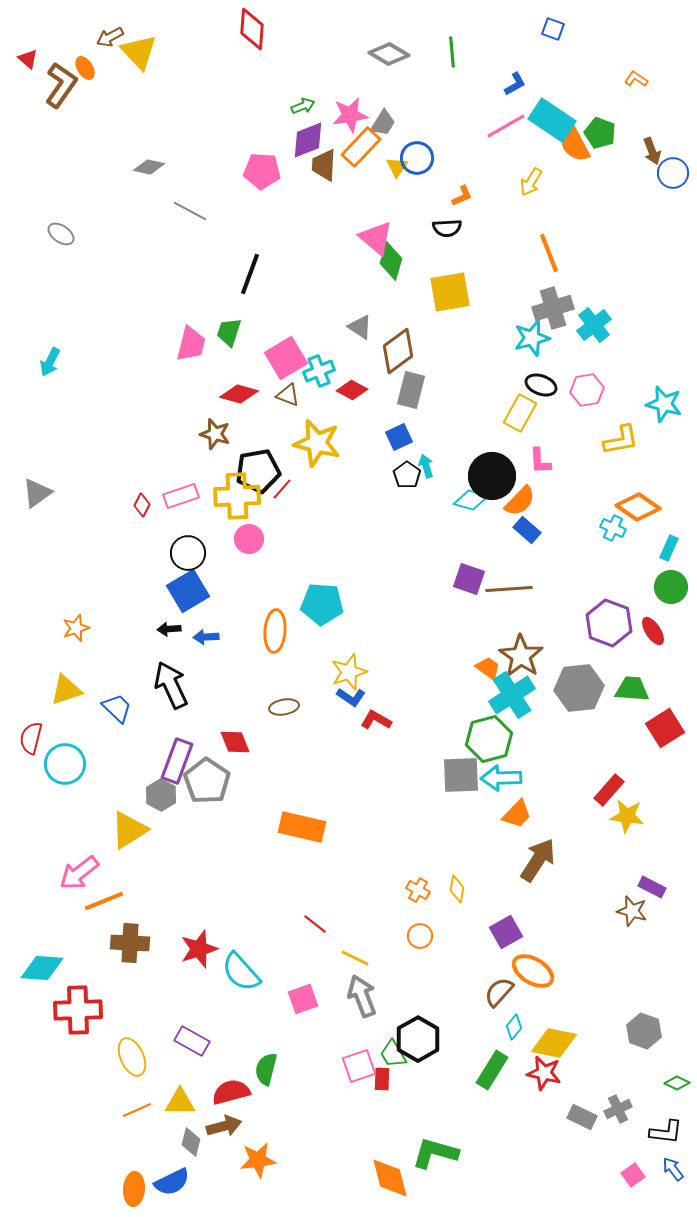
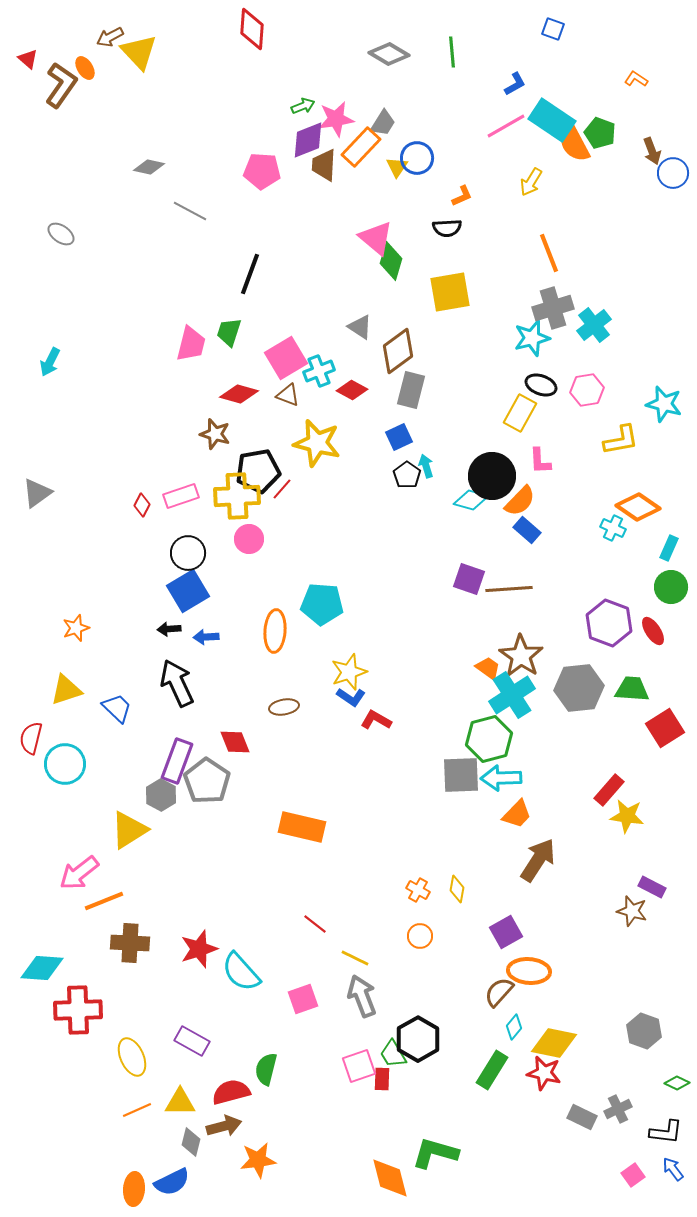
pink star at (350, 115): moved 14 px left, 4 px down
black arrow at (171, 685): moved 6 px right, 2 px up
orange ellipse at (533, 971): moved 4 px left; rotated 27 degrees counterclockwise
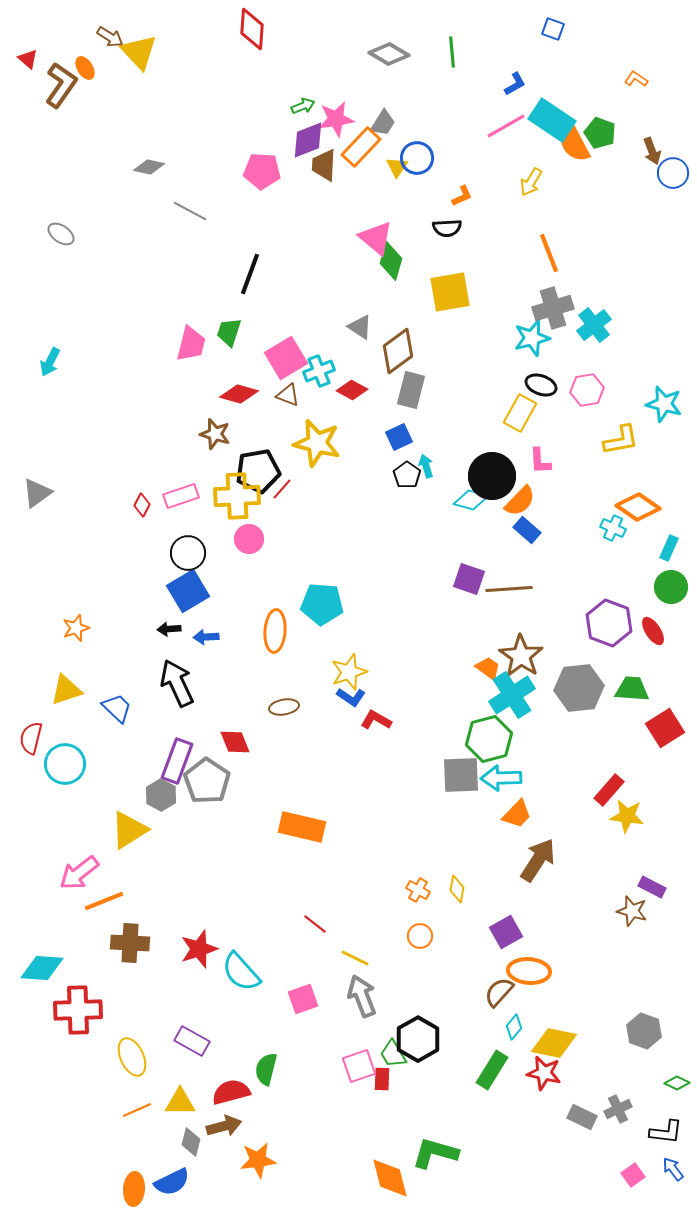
brown arrow at (110, 37): rotated 120 degrees counterclockwise
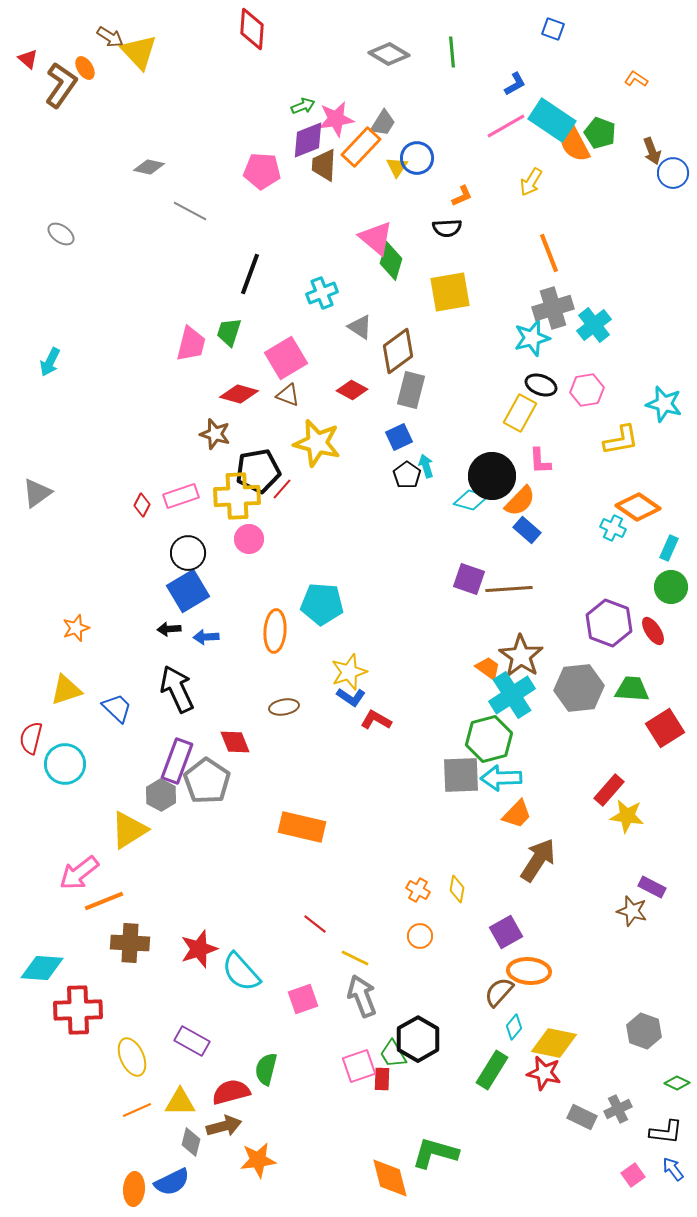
cyan cross at (319, 371): moved 3 px right, 78 px up
black arrow at (177, 683): moved 6 px down
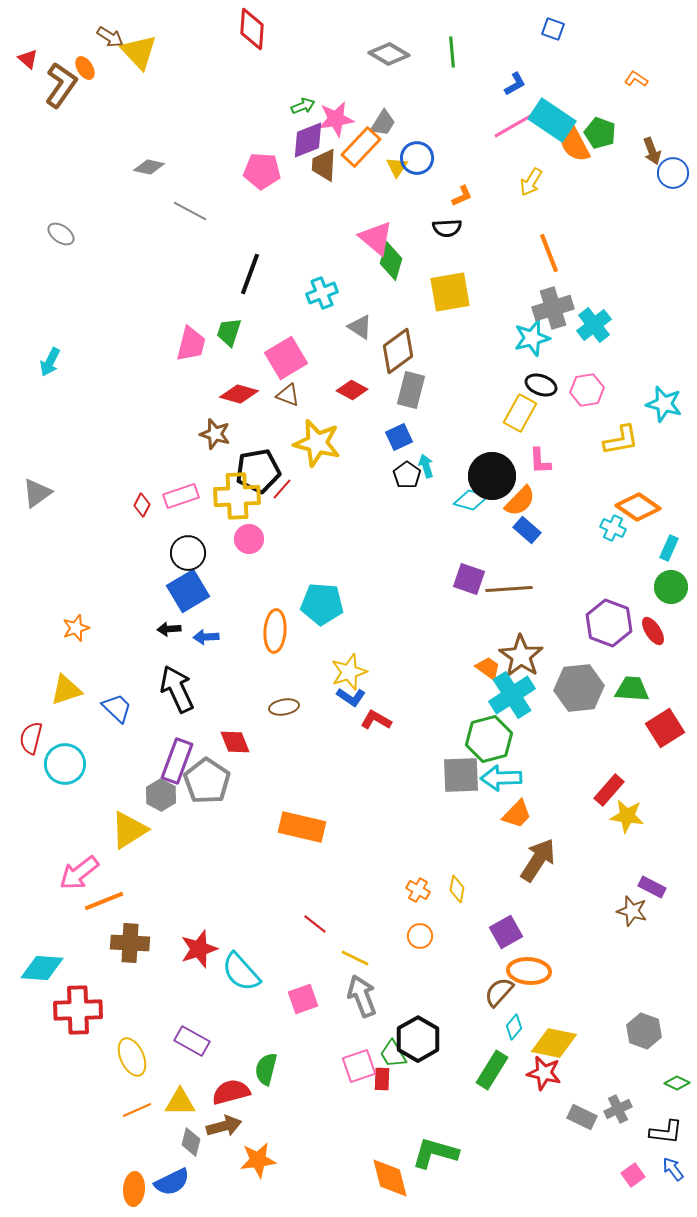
pink line at (506, 126): moved 7 px right
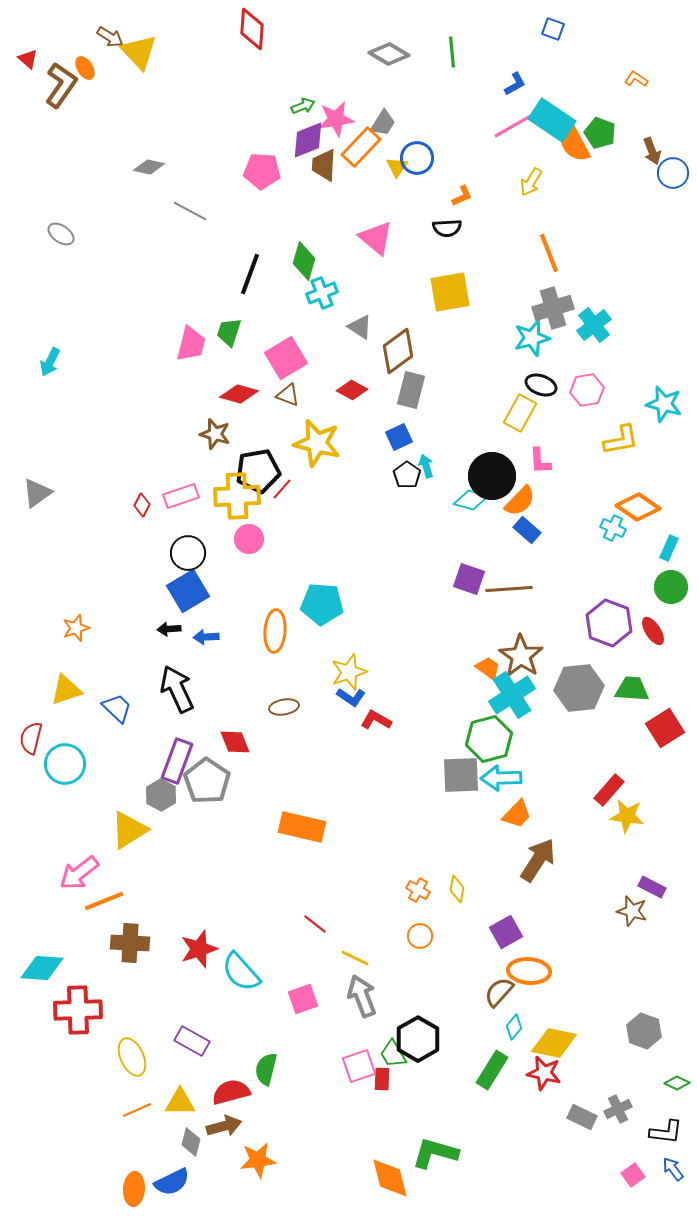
green diamond at (391, 261): moved 87 px left
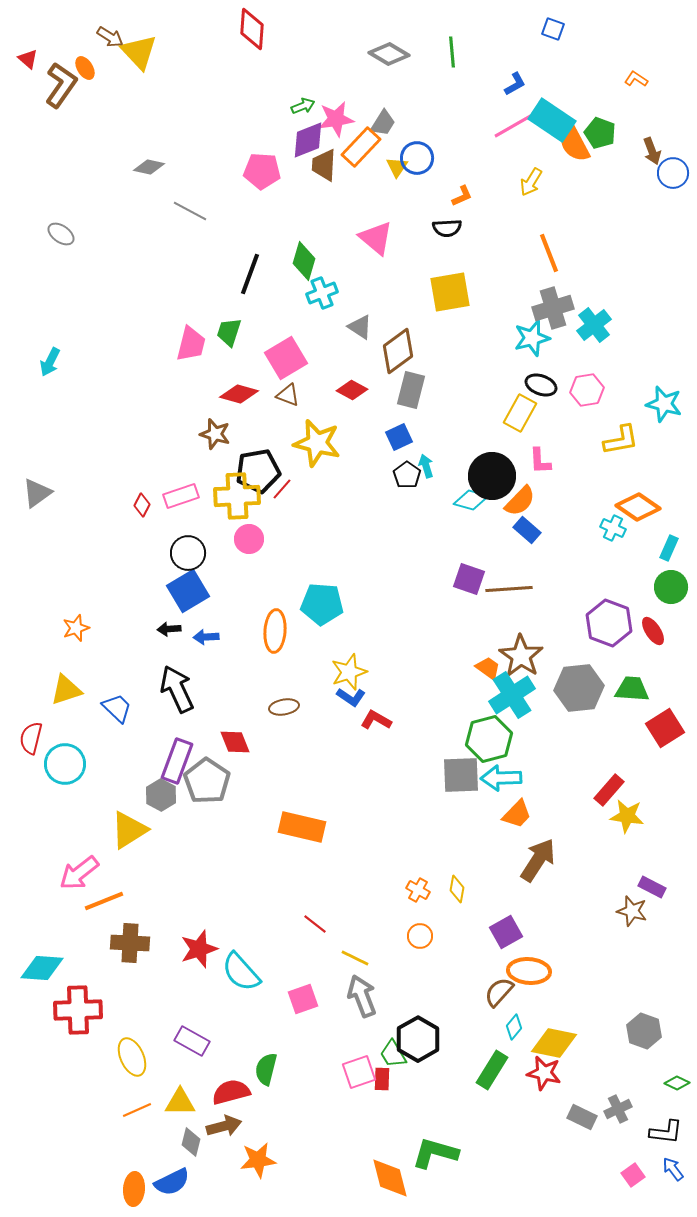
pink square at (359, 1066): moved 6 px down
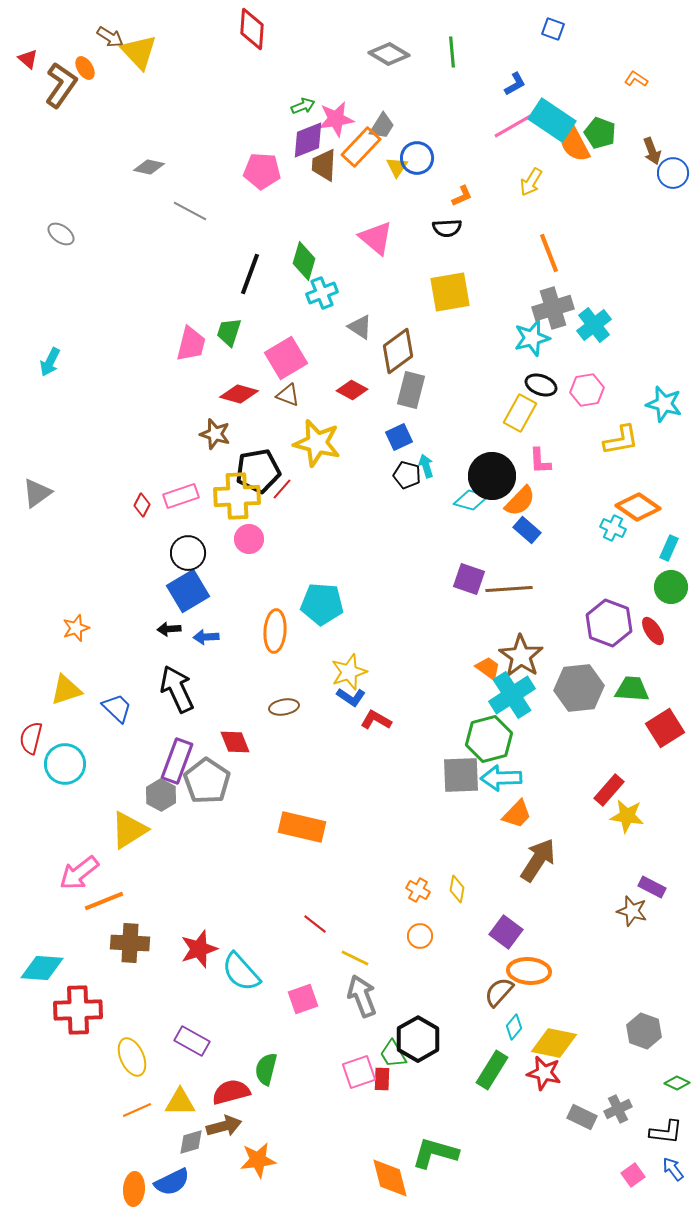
gray trapezoid at (383, 123): moved 1 px left, 3 px down
black pentagon at (407, 475): rotated 20 degrees counterclockwise
purple square at (506, 932): rotated 24 degrees counterclockwise
gray diamond at (191, 1142): rotated 60 degrees clockwise
